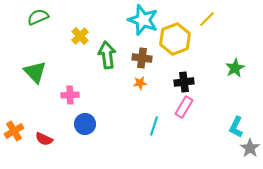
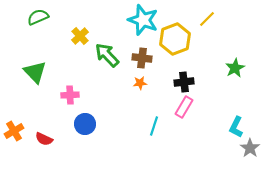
green arrow: rotated 36 degrees counterclockwise
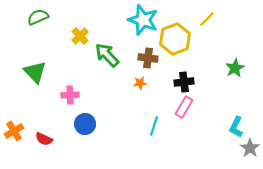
brown cross: moved 6 px right
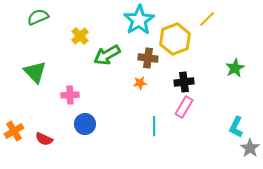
cyan star: moved 4 px left; rotated 20 degrees clockwise
green arrow: rotated 76 degrees counterclockwise
cyan line: rotated 18 degrees counterclockwise
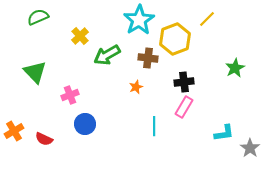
orange star: moved 4 px left, 4 px down; rotated 16 degrees counterclockwise
pink cross: rotated 18 degrees counterclockwise
cyan L-shape: moved 12 px left, 6 px down; rotated 125 degrees counterclockwise
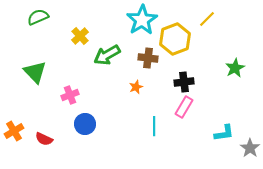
cyan star: moved 3 px right
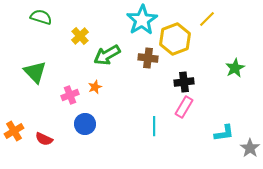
green semicircle: moved 3 px right; rotated 40 degrees clockwise
orange star: moved 41 px left
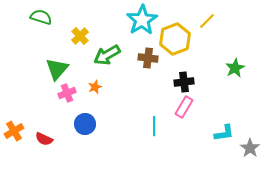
yellow line: moved 2 px down
green triangle: moved 22 px right, 3 px up; rotated 25 degrees clockwise
pink cross: moved 3 px left, 2 px up
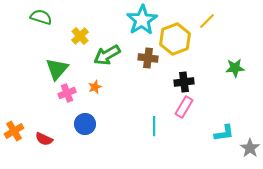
green star: rotated 24 degrees clockwise
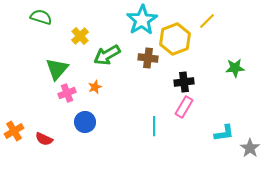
blue circle: moved 2 px up
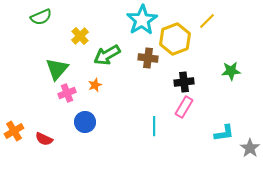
green semicircle: rotated 140 degrees clockwise
green star: moved 4 px left, 3 px down
orange star: moved 2 px up
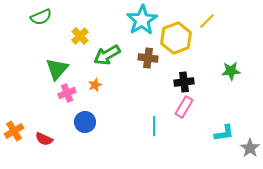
yellow hexagon: moved 1 px right, 1 px up
